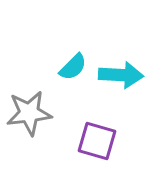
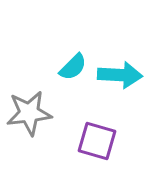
cyan arrow: moved 1 px left
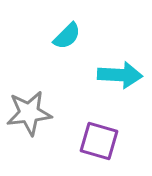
cyan semicircle: moved 6 px left, 31 px up
purple square: moved 2 px right
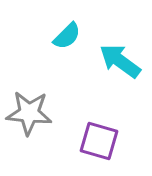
cyan arrow: moved 14 px up; rotated 147 degrees counterclockwise
gray star: rotated 12 degrees clockwise
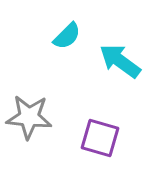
gray star: moved 4 px down
purple square: moved 1 px right, 3 px up
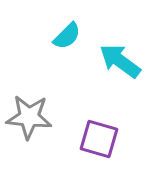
purple square: moved 1 px left, 1 px down
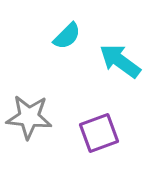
purple square: moved 6 px up; rotated 36 degrees counterclockwise
